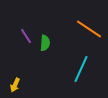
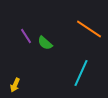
green semicircle: rotated 126 degrees clockwise
cyan line: moved 4 px down
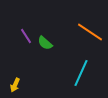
orange line: moved 1 px right, 3 px down
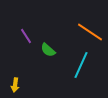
green semicircle: moved 3 px right, 7 px down
cyan line: moved 8 px up
yellow arrow: rotated 16 degrees counterclockwise
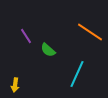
cyan line: moved 4 px left, 9 px down
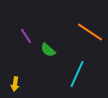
yellow arrow: moved 1 px up
